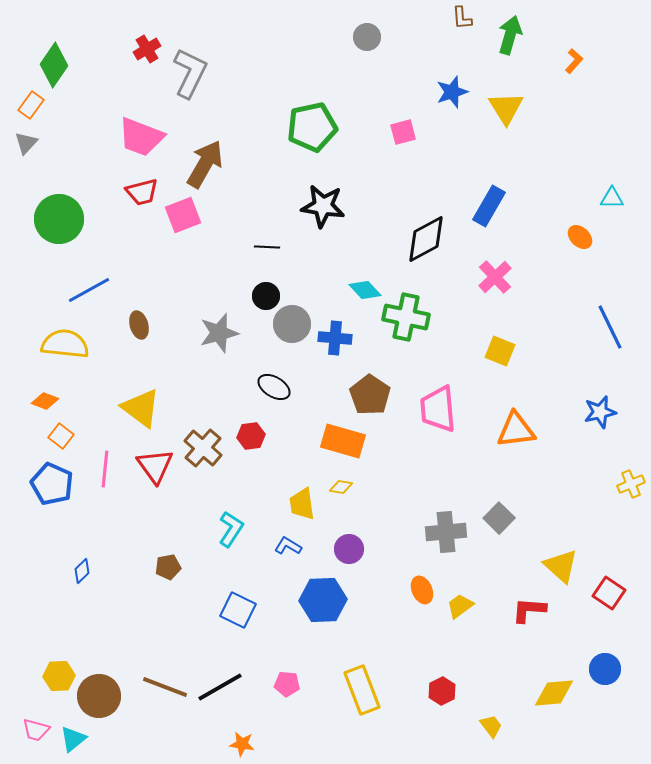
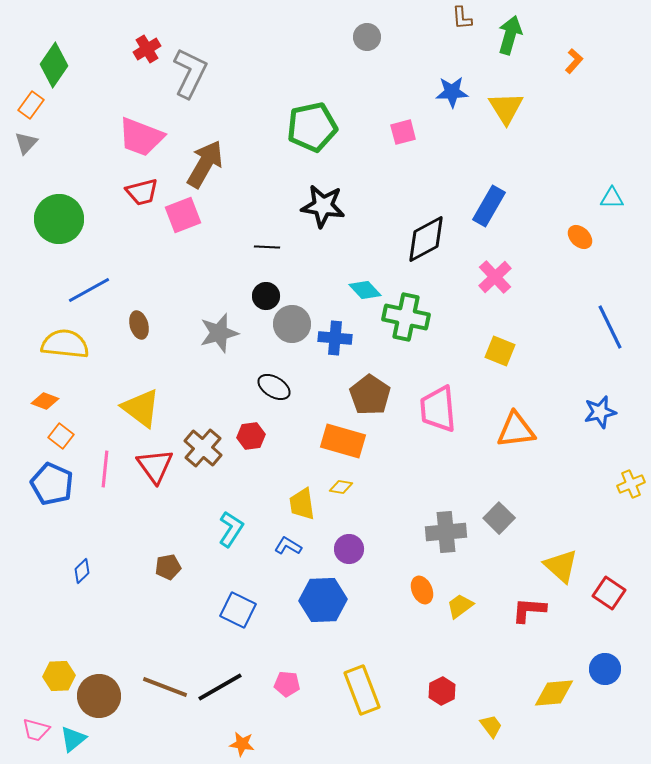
blue star at (452, 92): rotated 16 degrees clockwise
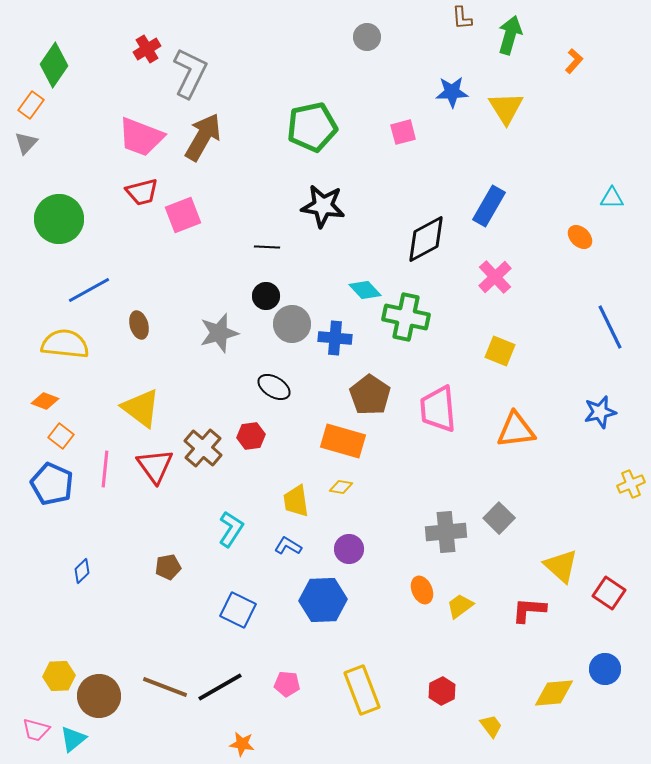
brown arrow at (205, 164): moved 2 px left, 27 px up
yellow trapezoid at (302, 504): moved 6 px left, 3 px up
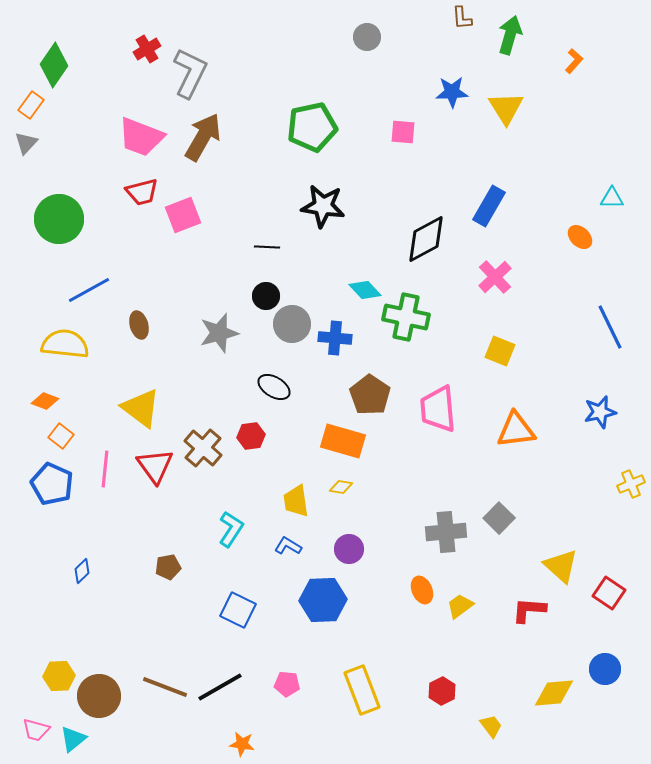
pink square at (403, 132): rotated 20 degrees clockwise
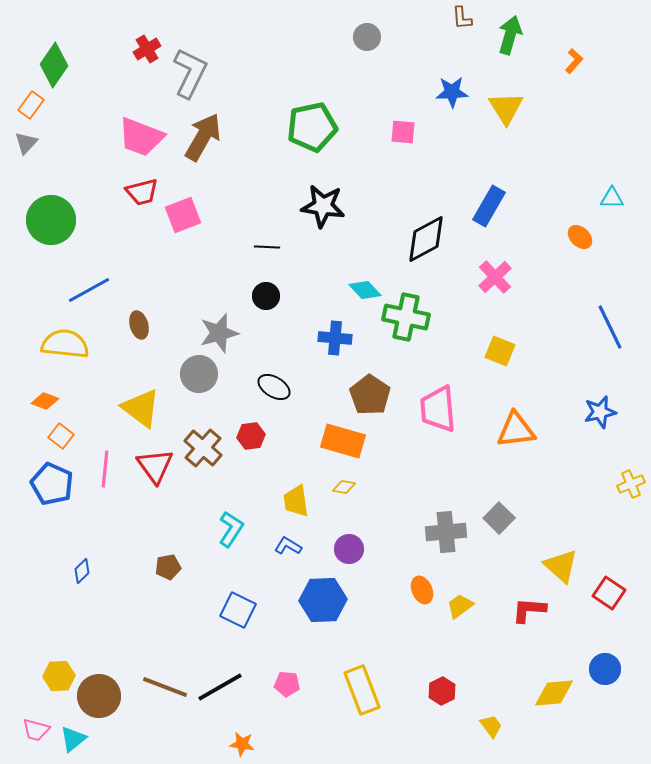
green circle at (59, 219): moved 8 px left, 1 px down
gray circle at (292, 324): moved 93 px left, 50 px down
yellow diamond at (341, 487): moved 3 px right
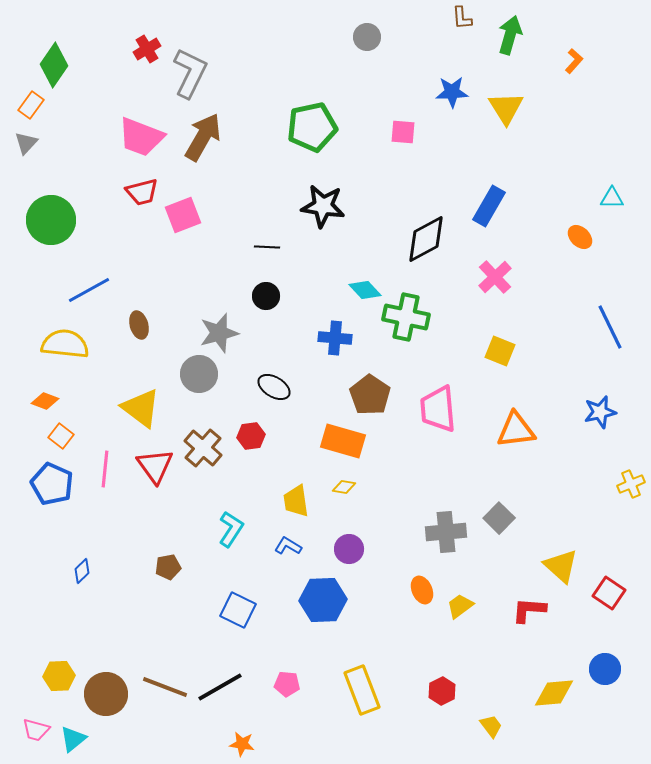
brown circle at (99, 696): moved 7 px right, 2 px up
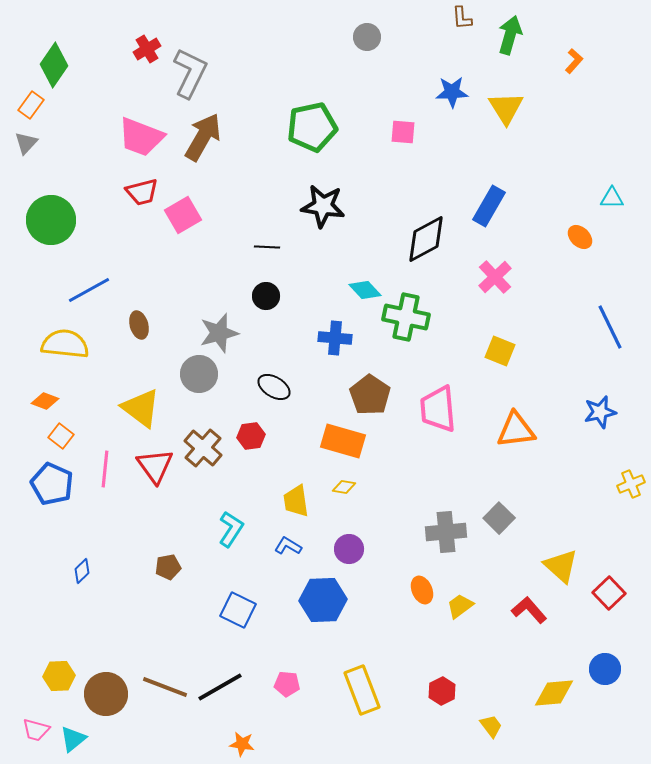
pink square at (183, 215): rotated 9 degrees counterclockwise
red square at (609, 593): rotated 12 degrees clockwise
red L-shape at (529, 610): rotated 45 degrees clockwise
